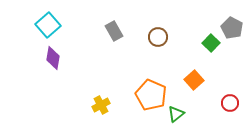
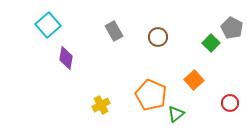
purple diamond: moved 13 px right
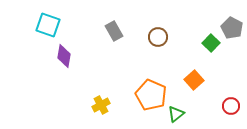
cyan square: rotated 30 degrees counterclockwise
purple diamond: moved 2 px left, 2 px up
red circle: moved 1 px right, 3 px down
